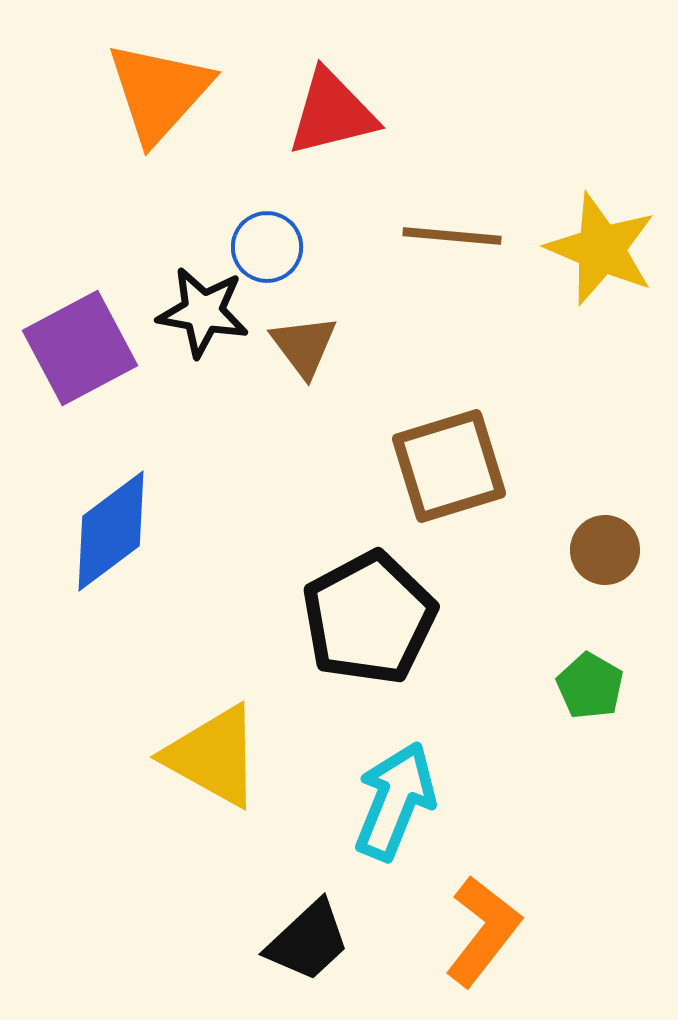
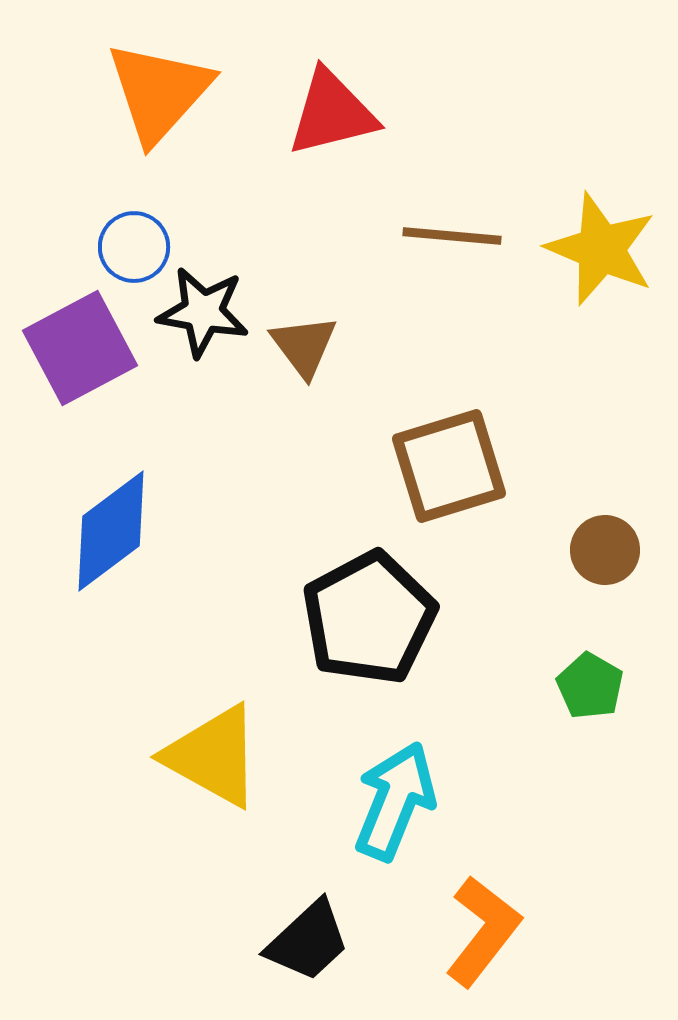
blue circle: moved 133 px left
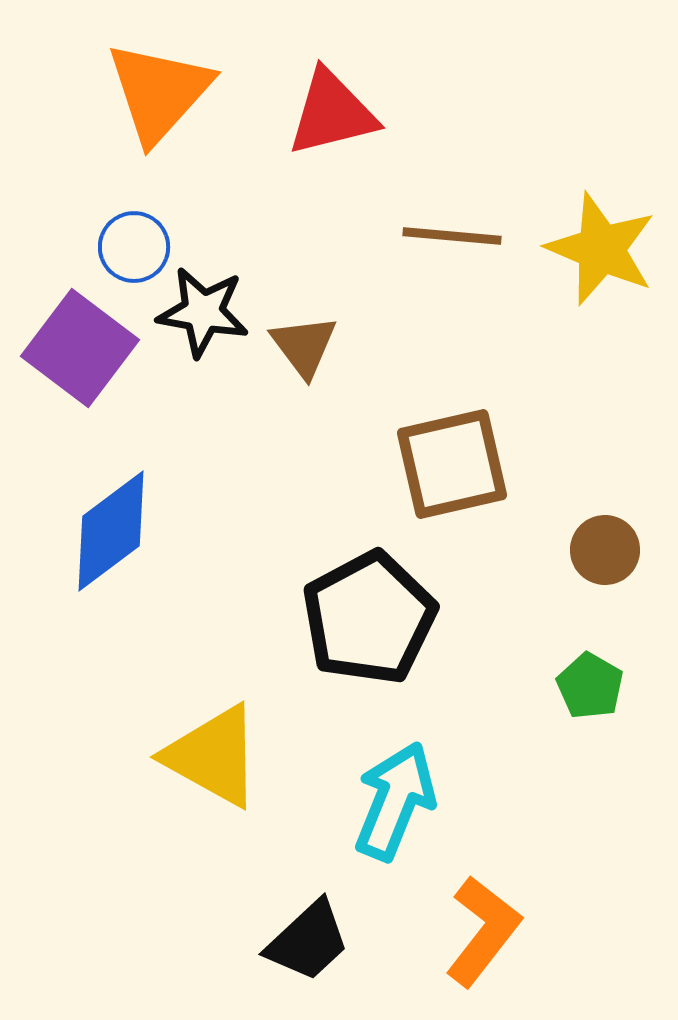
purple square: rotated 25 degrees counterclockwise
brown square: moved 3 px right, 2 px up; rotated 4 degrees clockwise
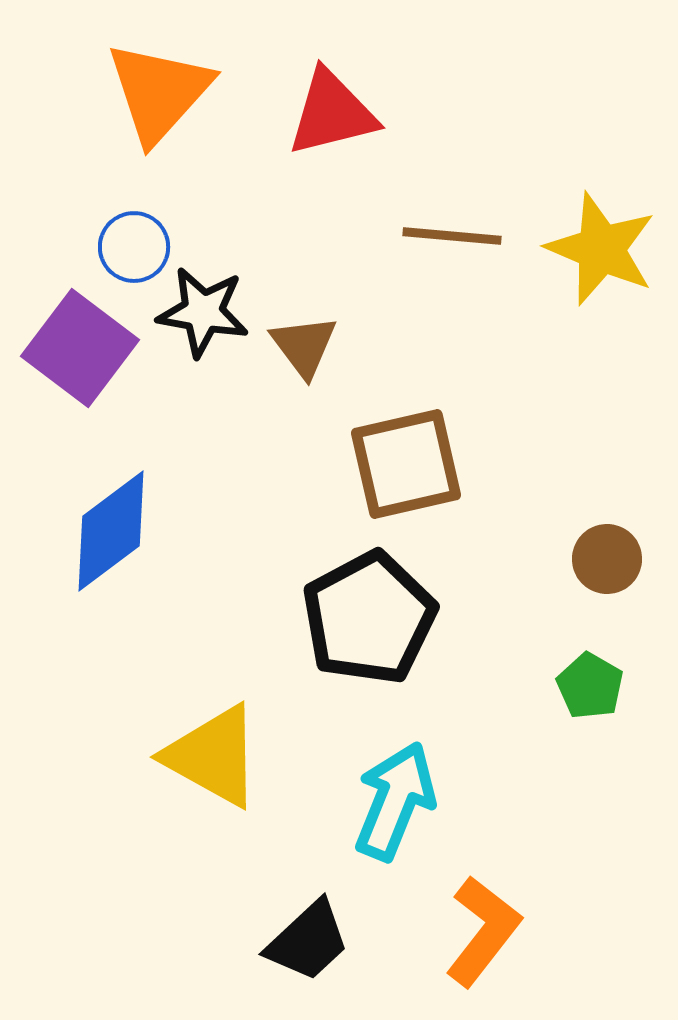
brown square: moved 46 px left
brown circle: moved 2 px right, 9 px down
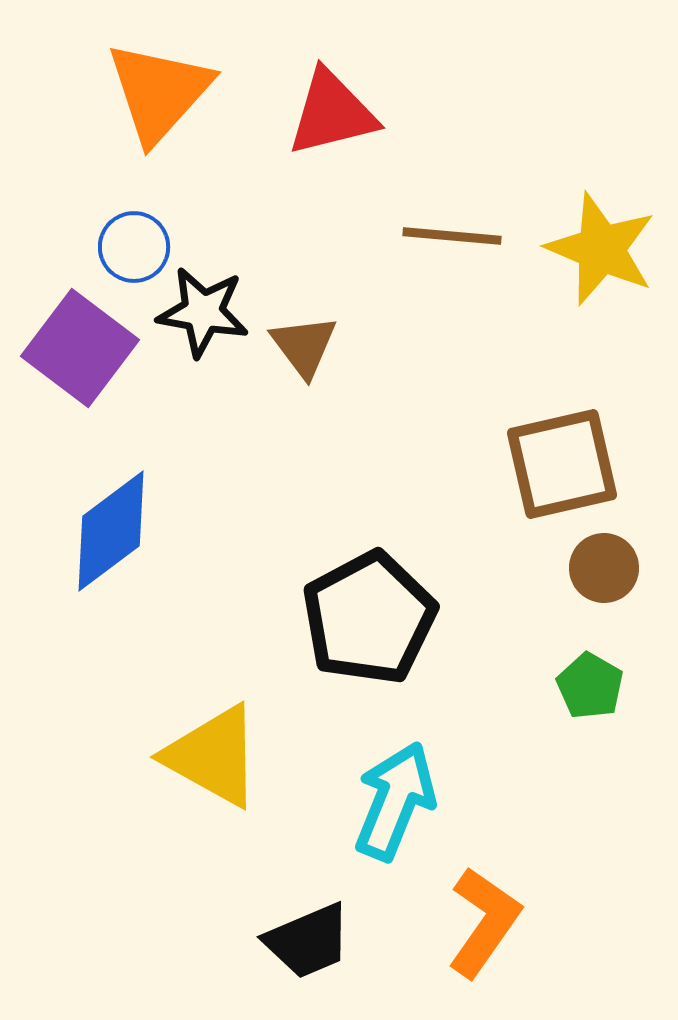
brown square: moved 156 px right
brown circle: moved 3 px left, 9 px down
orange L-shape: moved 1 px right, 9 px up; rotated 3 degrees counterclockwise
black trapezoid: rotated 20 degrees clockwise
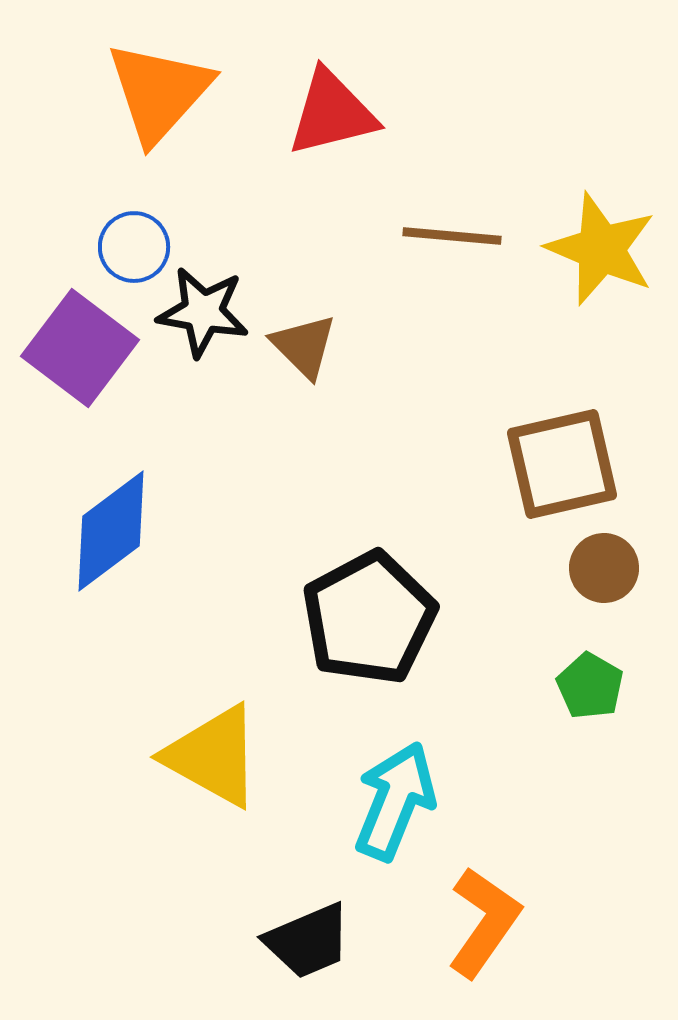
brown triangle: rotated 8 degrees counterclockwise
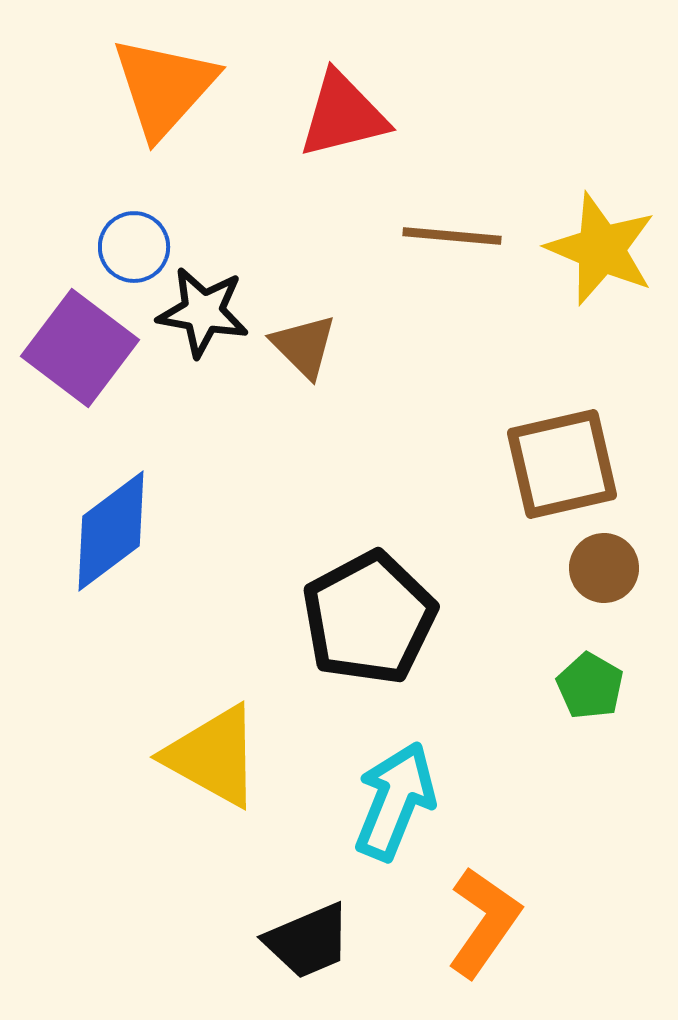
orange triangle: moved 5 px right, 5 px up
red triangle: moved 11 px right, 2 px down
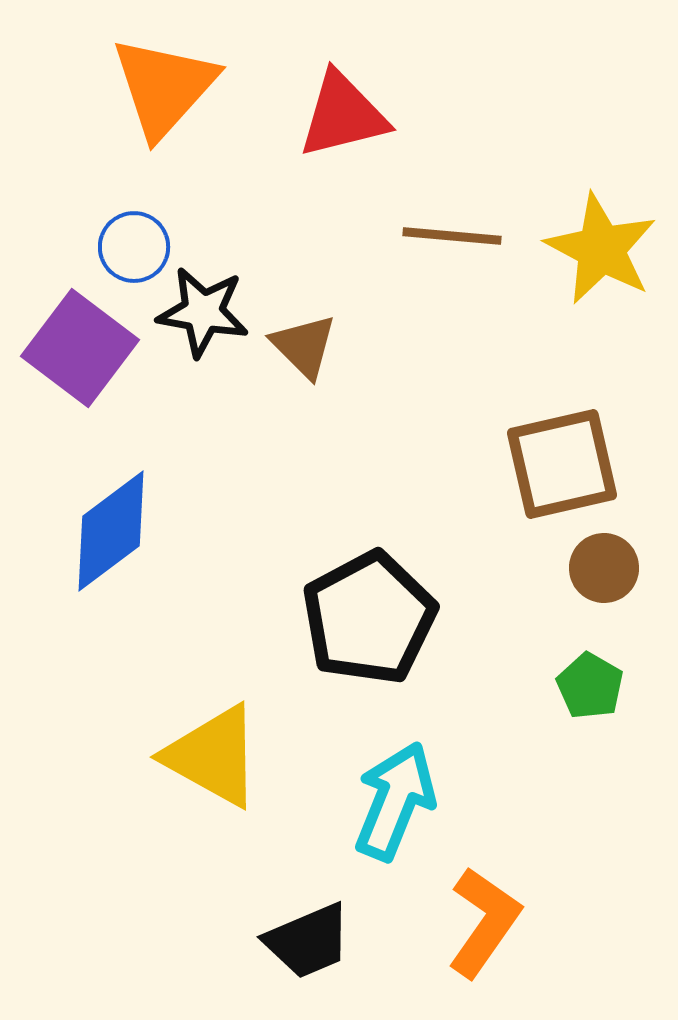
yellow star: rotated 5 degrees clockwise
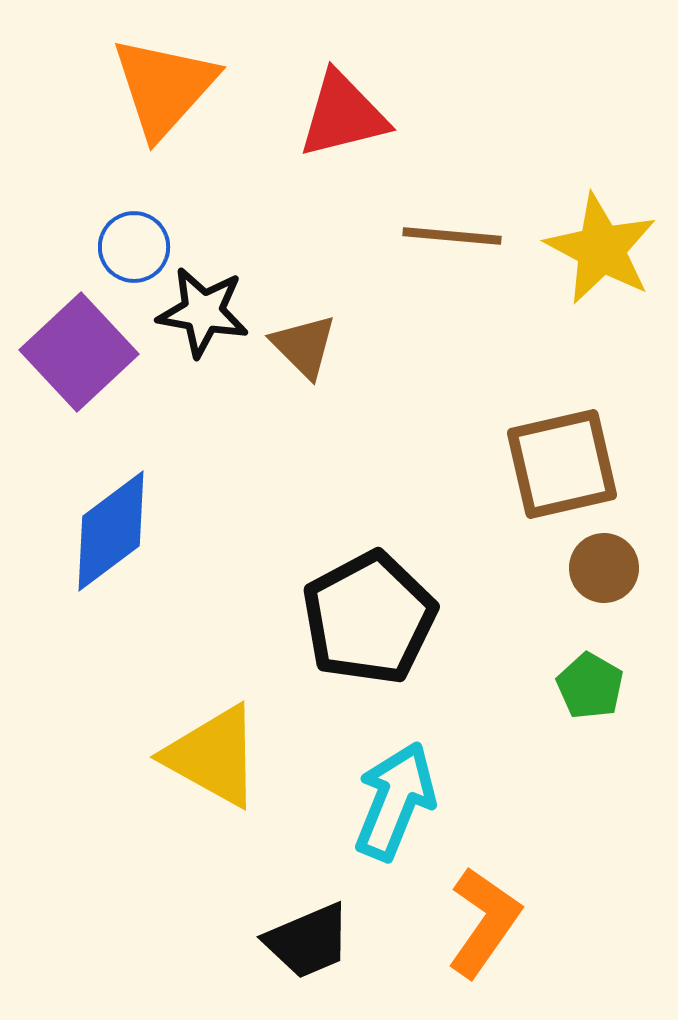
purple square: moved 1 px left, 4 px down; rotated 10 degrees clockwise
